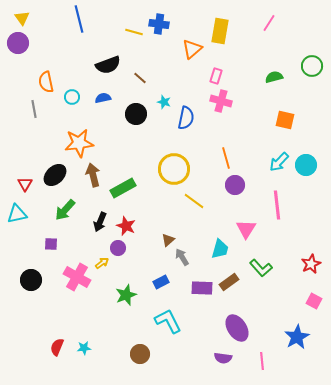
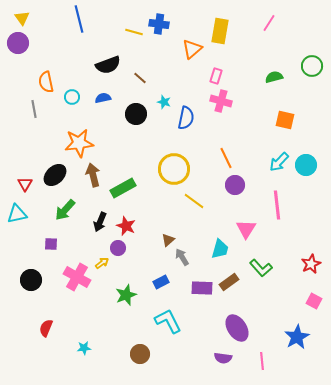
orange line at (226, 158): rotated 10 degrees counterclockwise
red semicircle at (57, 347): moved 11 px left, 19 px up
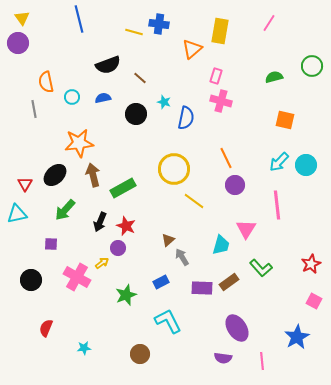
cyan trapezoid at (220, 249): moved 1 px right, 4 px up
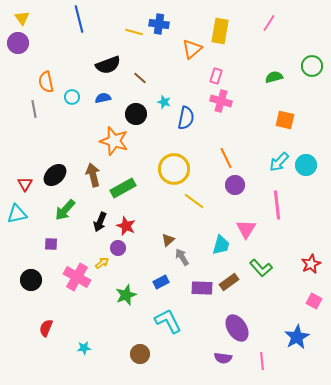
orange star at (79, 143): moved 35 px right, 2 px up; rotated 24 degrees clockwise
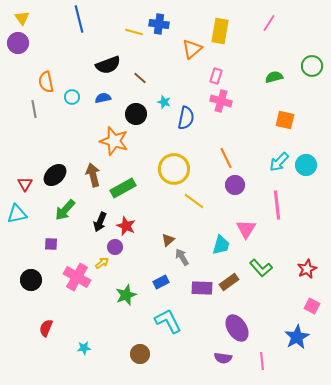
purple circle at (118, 248): moved 3 px left, 1 px up
red star at (311, 264): moved 4 px left, 5 px down
pink square at (314, 301): moved 2 px left, 5 px down
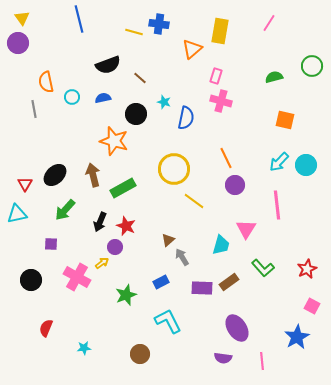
green L-shape at (261, 268): moved 2 px right
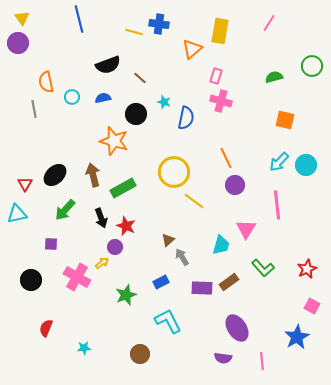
yellow circle at (174, 169): moved 3 px down
black arrow at (100, 222): moved 1 px right, 4 px up; rotated 42 degrees counterclockwise
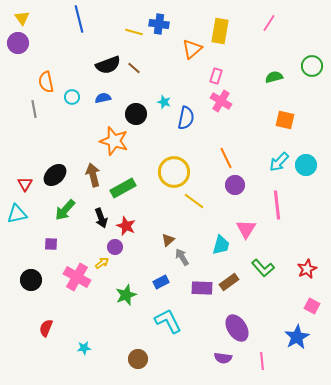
brown line at (140, 78): moved 6 px left, 10 px up
pink cross at (221, 101): rotated 15 degrees clockwise
brown circle at (140, 354): moved 2 px left, 5 px down
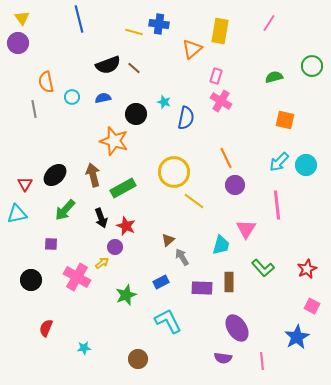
brown rectangle at (229, 282): rotated 54 degrees counterclockwise
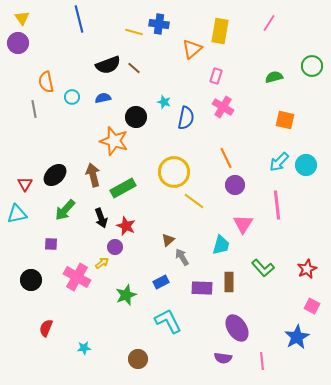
pink cross at (221, 101): moved 2 px right, 6 px down
black circle at (136, 114): moved 3 px down
pink triangle at (246, 229): moved 3 px left, 5 px up
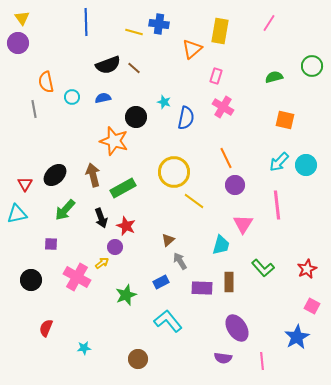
blue line at (79, 19): moved 7 px right, 3 px down; rotated 12 degrees clockwise
gray arrow at (182, 257): moved 2 px left, 4 px down
cyan L-shape at (168, 321): rotated 12 degrees counterclockwise
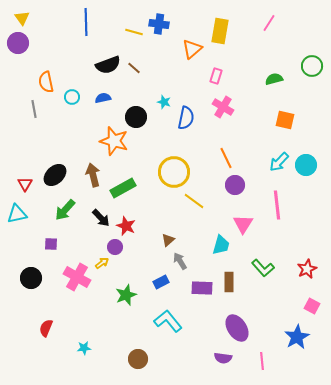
green semicircle at (274, 77): moved 2 px down
black arrow at (101, 218): rotated 24 degrees counterclockwise
black circle at (31, 280): moved 2 px up
